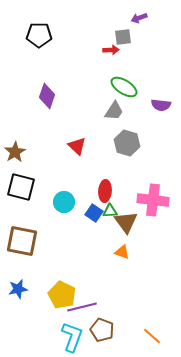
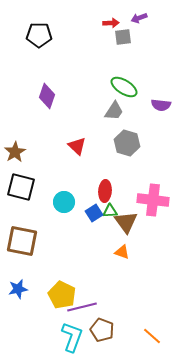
red arrow: moved 27 px up
blue square: rotated 24 degrees clockwise
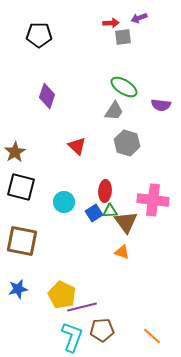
brown pentagon: rotated 25 degrees counterclockwise
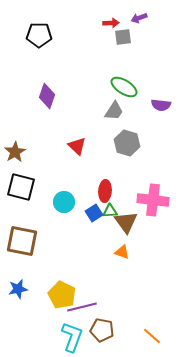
brown pentagon: rotated 15 degrees clockwise
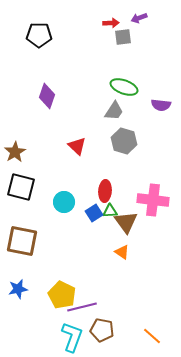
green ellipse: rotated 12 degrees counterclockwise
gray hexagon: moved 3 px left, 2 px up
orange triangle: rotated 14 degrees clockwise
